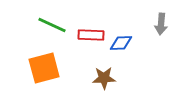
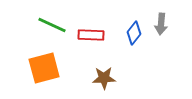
blue diamond: moved 13 px right, 10 px up; rotated 50 degrees counterclockwise
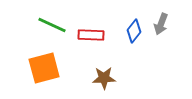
gray arrow: rotated 15 degrees clockwise
blue diamond: moved 2 px up
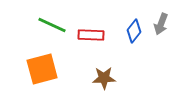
orange square: moved 2 px left, 1 px down
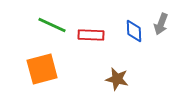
blue diamond: rotated 40 degrees counterclockwise
brown star: moved 13 px right, 1 px down; rotated 15 degrees clockwise
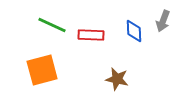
gray arrow: moved 2 px right, 3 px up
orange square: moved 1 px down
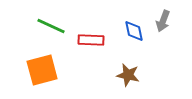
green line: moved 1 px left, 1 px down
blue diamond: rotated 10 degrees counterclockwise
red rectangle: moved 5 px down
brown star: moved 11 px right, 4 px up
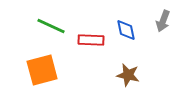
blue diamond: moved 8 px left, 1 px up
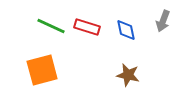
red rectangle: moved 4 px left, 13 px up; rotated 15 degrees clockwise
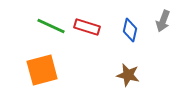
blue diamond: moved 4 px right; rotated 25 degrees clockwise
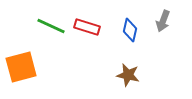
orange square: moved 21 px left, 3 px up
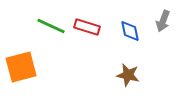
blue diamond: moved 1 px down; rotated 25 degrees counterclockwise
